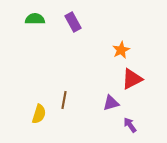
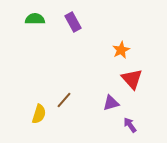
red triangle: rotated 45 degrees counterclockwise
brown line: rotated 30 degrees clockwise
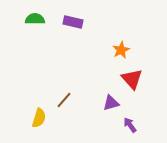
purple rectangle: rotated 48 degrees counterclockwise
yellow semicircle: moved 4 px down
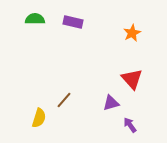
orange star: moved 11 px right, 17 px up
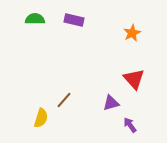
purple rectangle: moved 1 px right, 2 px up
red triangle: moved 2 px right
yellow semicircle: moved 2 px right
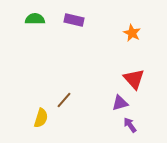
orange star: rotated 18 degrees counterclockwise
purple triangle: moved 9 px right
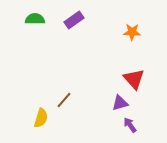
purple rectangle: rotated 48 degrees counterclockwise
orange star: moved 1 px up; rotated 24 degrees counterclockwise
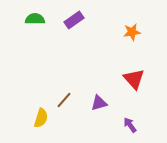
orange star: rotated 12 degrees counterclockwise
purple triangle: moved 21 px left
